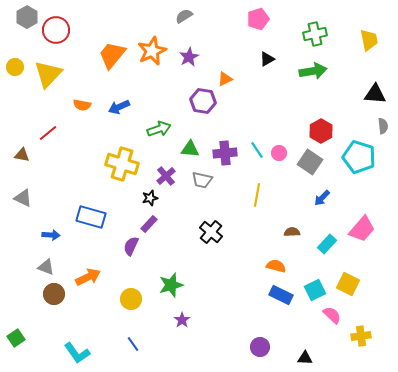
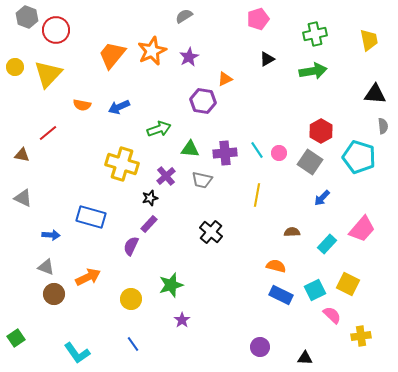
gray hexagon at (27, 17): rotated 10 degrees counterclockwise
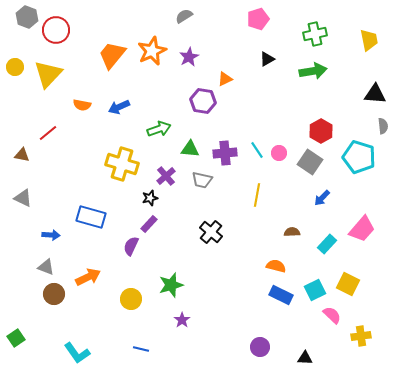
blue line at (133, 344): moved 8 px right, 5 px down; rotated 42 degrees counterclockwise
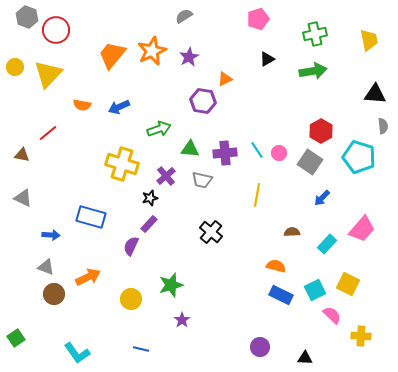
yellow cross at (361, 336): rotated 12 degrees clockwise
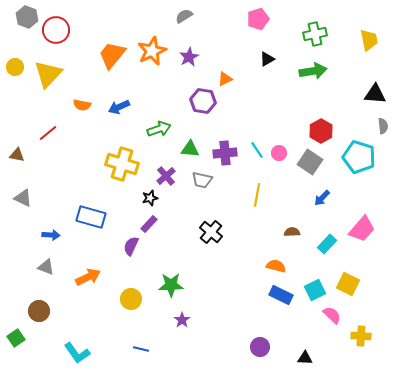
brown triangle at (22, 155): moved 5 px left
green star at (171, 285): rotated 15 degrees clockwise
brown circle at (54, 294): moved 15 px left, 17 px down
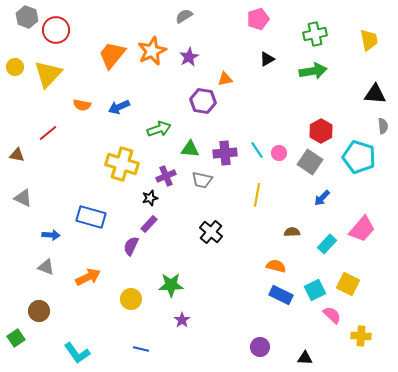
orange triangle at (225, 79): rotated 14 degrees clockwise
purple cross at (166, 176): rotated 18 degrees clockwise
